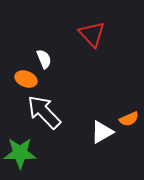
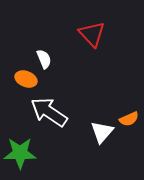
white arrow: moved 5 px right; rotated 12 degrees counterclockwise
white triangle: rotated 20 degrees counterclockwise
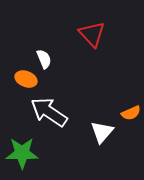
orange semicircle: moved 2 px right, 6 px up
green star: moved 2 px right
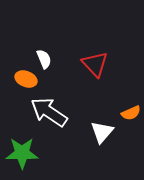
red triangle: moved 3 px right, 30 px down
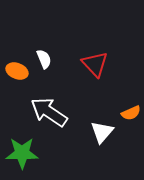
orange ellipse: moved 9 px left, 8 px up
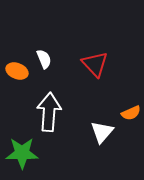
white arrow: rotated 60 degrees clockwise
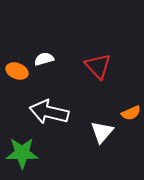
white semicircle: rotated 84 degrees counterclockwise
red triangle: moved 3 px right, 2 px down
white arrow: rotated 81 degrees counterclockwise
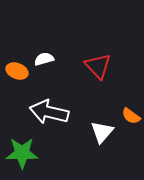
orange semicircle: moved 3 px down; rotated 60 degrees clockwise
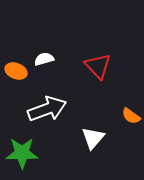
orange ellipse: moved 1 px left
white arrow: moved 2 px left, 3 px up; rotated 147 degrees clockwise
white triangle: moved 9 px left, 6 px down
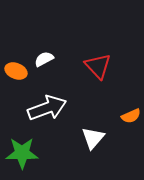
white semicircle: rotated 12 degrees counterclockwise
white arrow: moved 1 px up
orange semicircle: rotated 60 degrees counterclockwise
